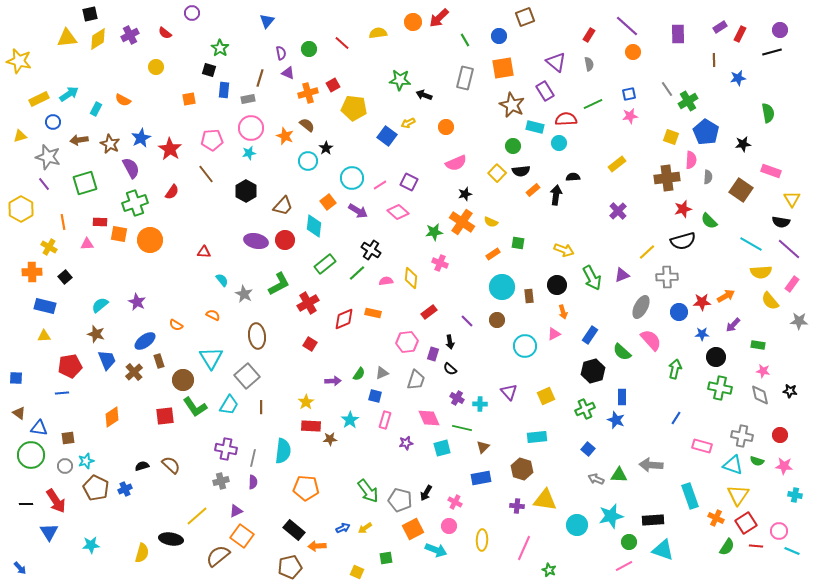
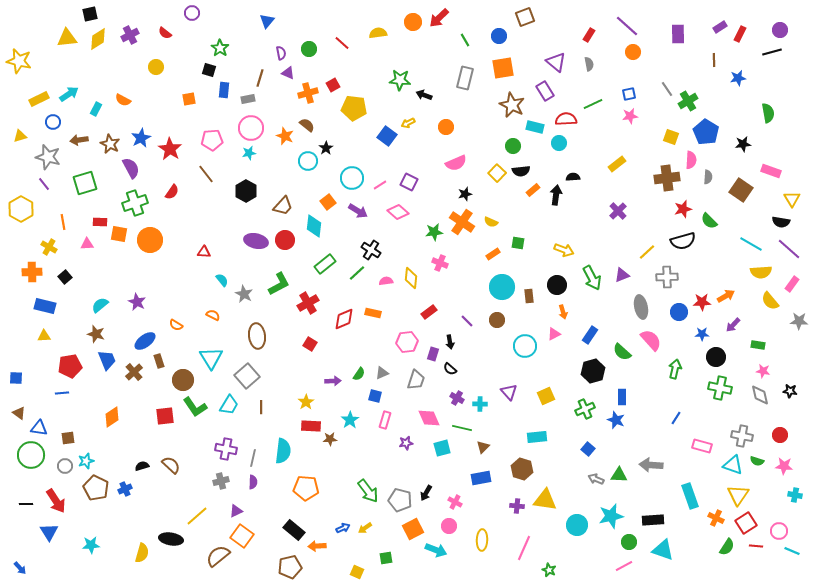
gray ellipse at (641, 307): rotated 40 degrees counterclockwise
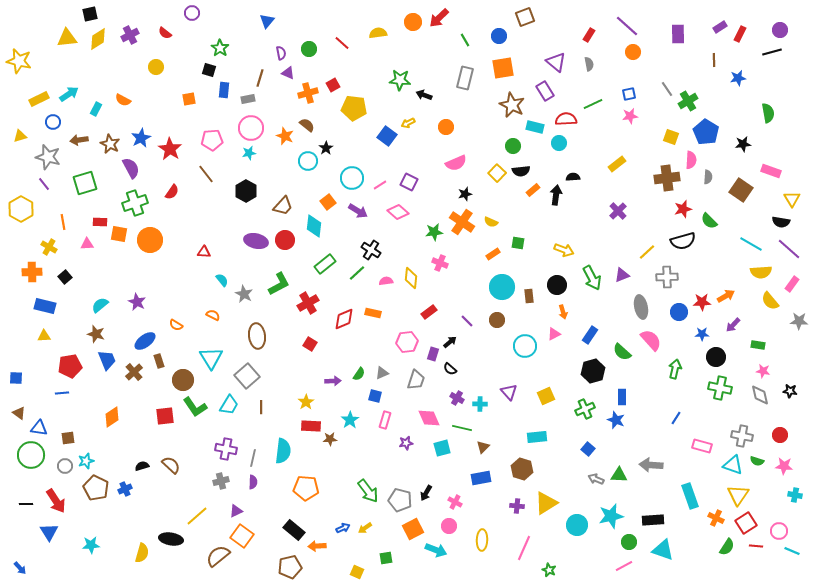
black arrow at (450, 342): rotated 120 degrees counterclockwise
yellow triangle at (545, 500): moved 1 px right, 3 px down; rotated 40 degrees counterclockwise
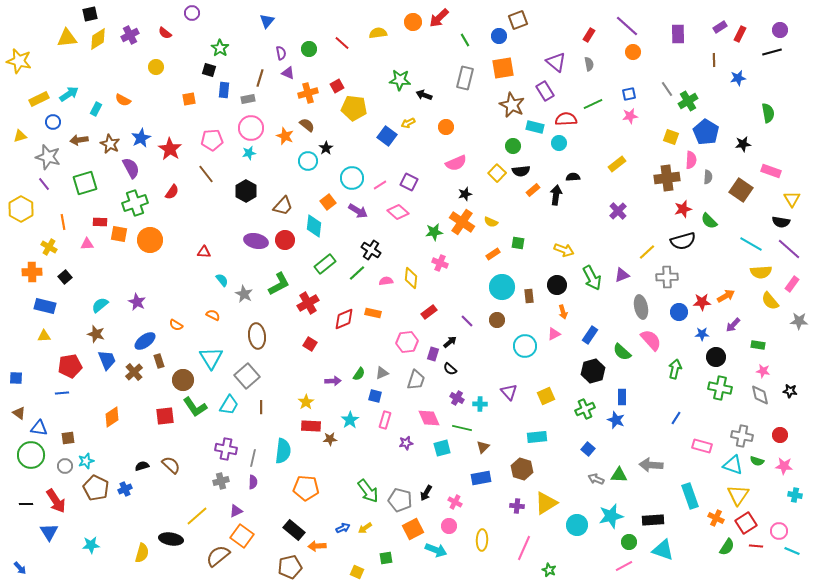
brown square at (525, 17): moved 7 px left, 3 px down
red square at (333, 85): moved 4 px right, 1 px down
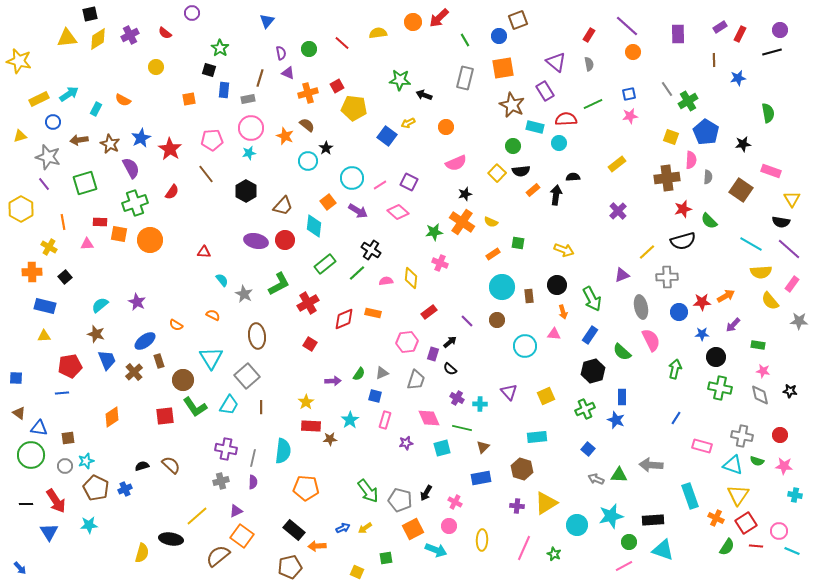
green arrow at (592, 278): moved 21 px down
pink triangle at (554, 334): rotated 32 degrees clockwise
pink semicircle at (651, 340): rotated 15 degrees clockwise
cyan star at (91, 545): moved 2 px left, 20 px up
green star at (549, 570): moved 5 px right, 16 px up
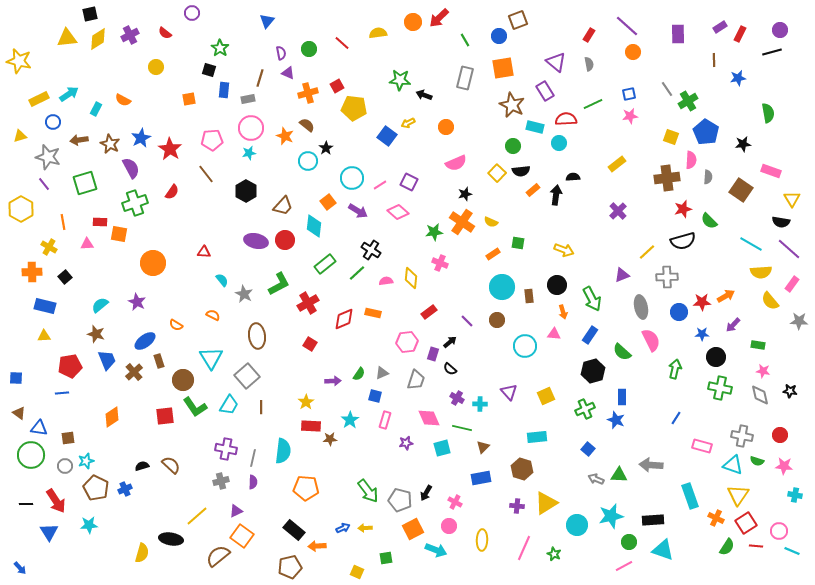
orange circle at (150, 240): moved 3 px right, 23 px down
yellow arrow at (365, 528): rotated 32 degrees clockwise
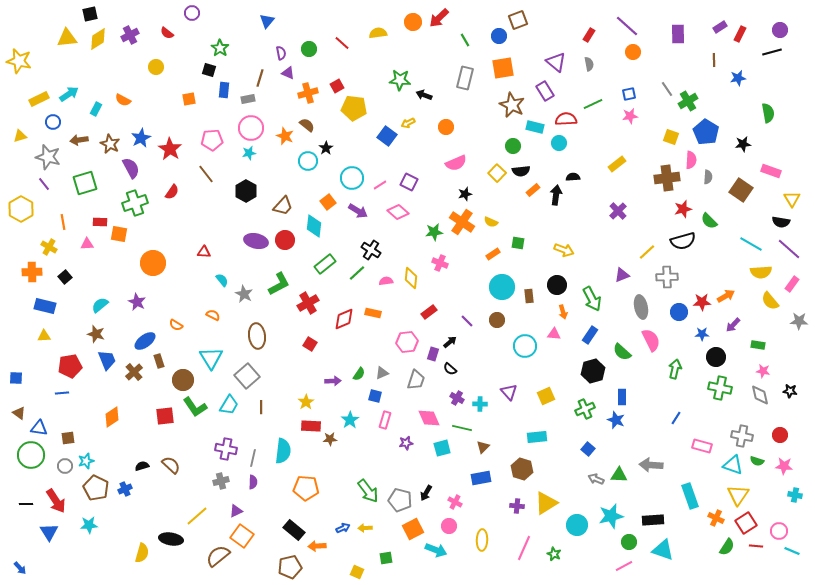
red semicircle at (165, 33): moved 2 px right
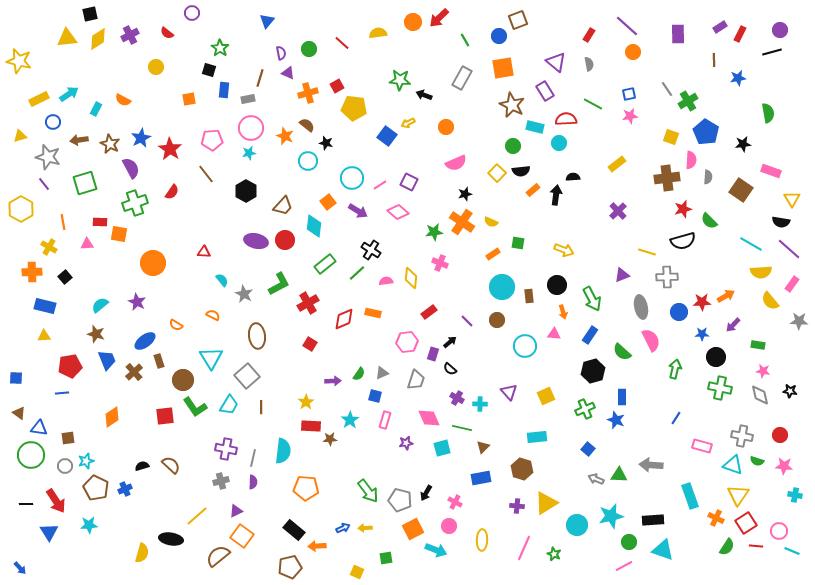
gray rectangle at (465, 78): moved 3 px left; rotated 15 degrees clockwise
green line at (593, 104): rotated 54 degrees clockwise
black star at (326, 148): moved 5 px up; rotated 24 degrees counterclockwise
yellow line at (647, 252): rotated 60 degrees clockwise
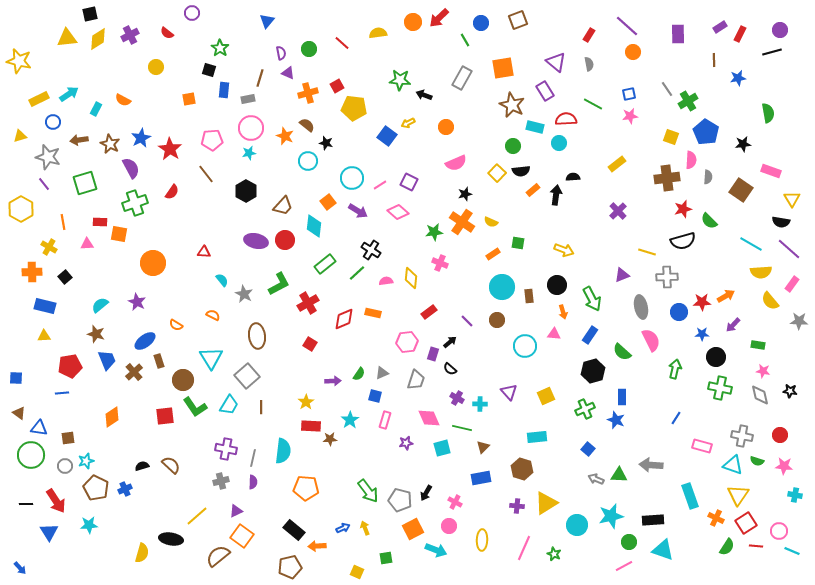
blue circle at (499, 36): moved 18 px left, 13 px up
yellow arrow at (365, 528): rotated 72 degrees clockwise
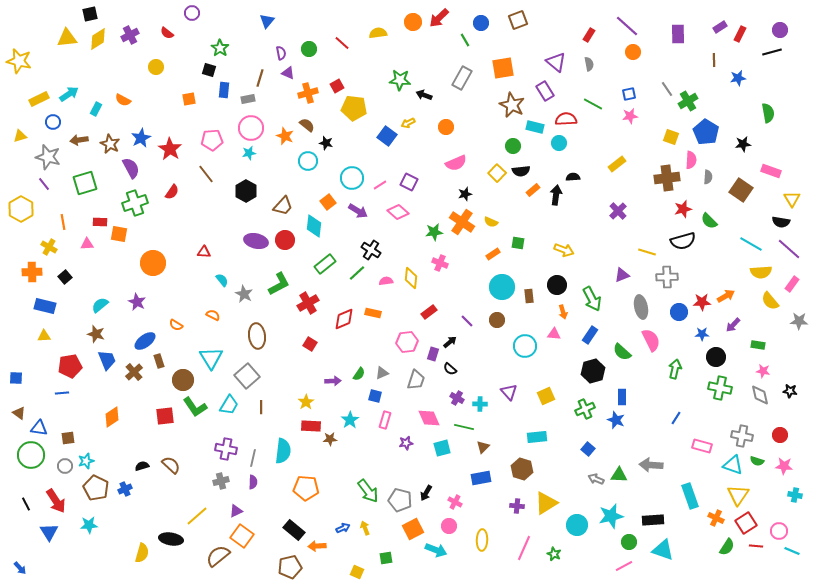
green line at (462, 428): moved 2 px right, 1 px up
black line at (26, 504): rotated 64 degrees clockwise
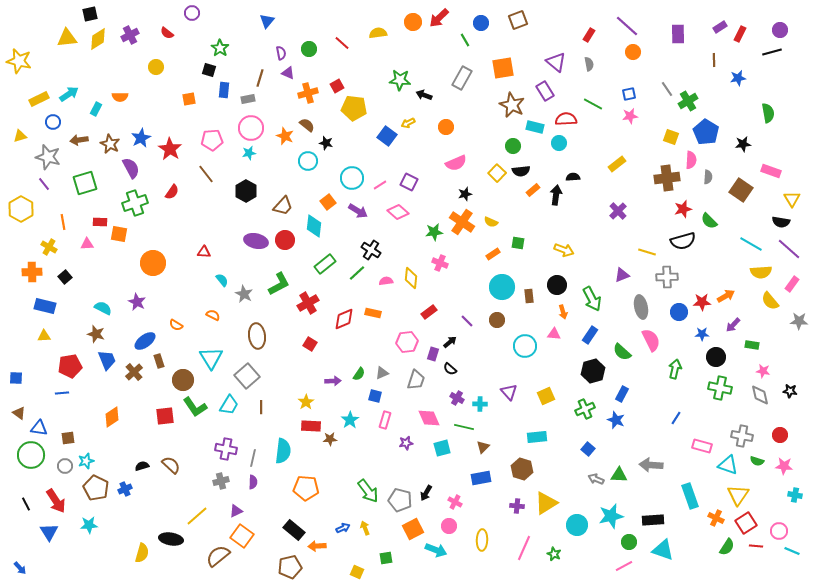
orange semicircle at (123, 100): moved 3 px left, 3 px up; rotated 28 degrees counterclockwise
cyan semicircle at (100, 305): moved 3 px right, 3 px down; rotated 66 degrees clockwise
green rectangle at (758, 345): moved 6 px left
blue rectangle at (622, 397): moved 3 px up; rotated 28 degrees clockwise
cyan triangle at (733, 465): moved 5 px left
